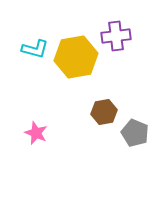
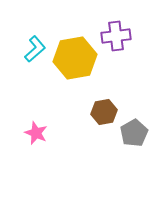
cyan L-shape: rotated 56 degrees counterclockwise
yellow hexagon: moved 1 px left, 1 px down
gray pentagon: moved 1 px left; rotated 20 degrees clockwise
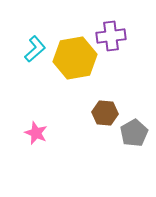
purple cross: moved 5 px left
brown hexagon: moved 1 px right, 1 px down; rotated 15 degrees clockwise
